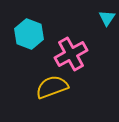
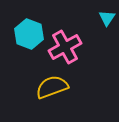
pink cross: moved 6 px left, 7 px up
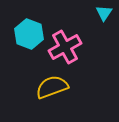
cyan triangle: moved 3 px left, 5 px up
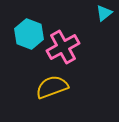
cyan triangle: rotated 18 degrees clockwise
pink cross: moved 2 px left
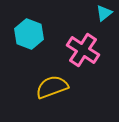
pink cross: moved 20 px right, 3 px down; rotated 28 degrees counterclockwise
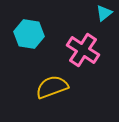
cyan hexagon: rotated 12 degrees counterclockwise
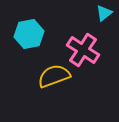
cyan hexagon: rotated 20 degrees counterclockwise
yellow semicircle: moved 2 px right, 11 px up
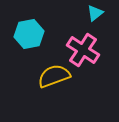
cyan triangle: moved 9 px left
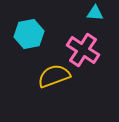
cyan triangle: rotated 42 degrees clockwise
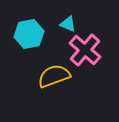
cyan triangle: moved 27 px left, 11 px down; rotated 18 degrees clockwise
pink cross: moved 2 px right; rotated 8 degrees clockwise
